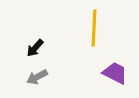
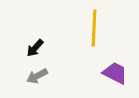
gray arrow: moved 1 px up
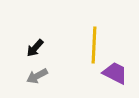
yellow line: moved 17 px down
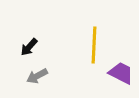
black arrow: moved 6 px left, 1 px up
purple trapezoid: moved 6 px right
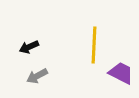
black arrow: rotated 24 degrees clockwise
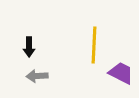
black arrow: rotated 66 degrees counterclockwise
gray arrow: rotated 25 degrees clockwise
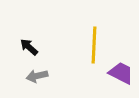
black arrow: rotated 132 degrees clockwise
gray arrow: rotated 10 degrees counterclockwise
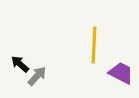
black arrow: moved 9 px left, 17 px down
gray arrow: rotated 145 degrees clockwise
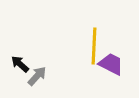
yellow line: moved 1 px down
purple trapezoid: moved 10 px left, 9 px up
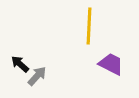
yellow line: moved 5 px left, 20 px up
